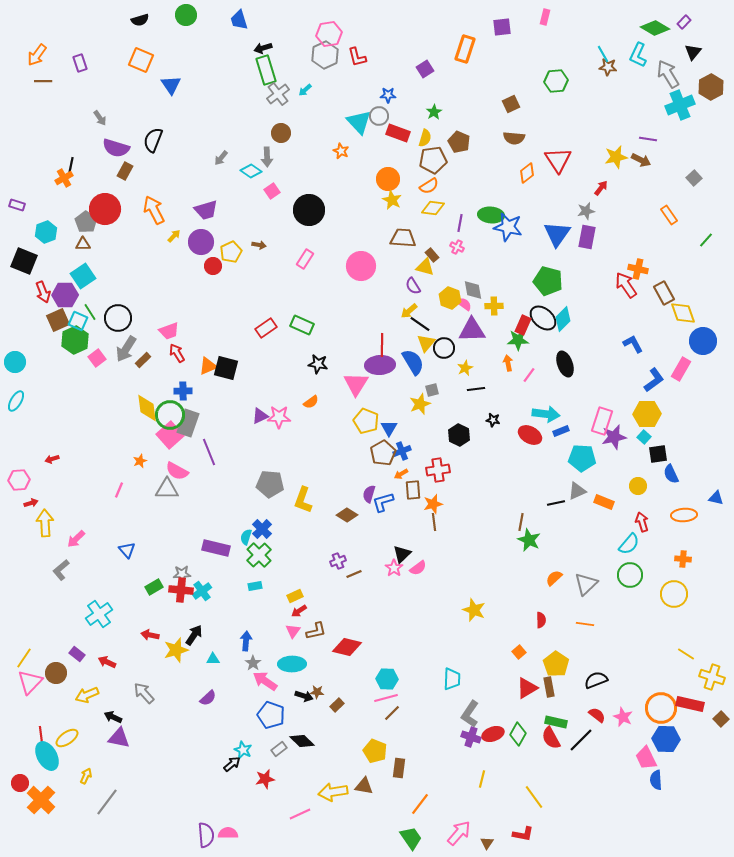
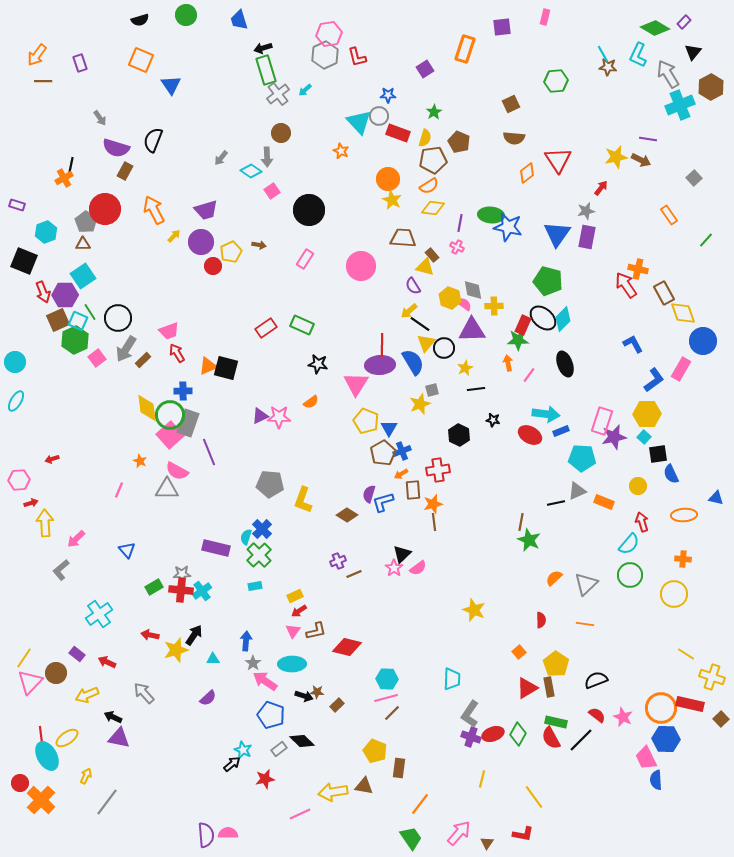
orange star at (140, 461): rotated 24 degrees counterclockwise
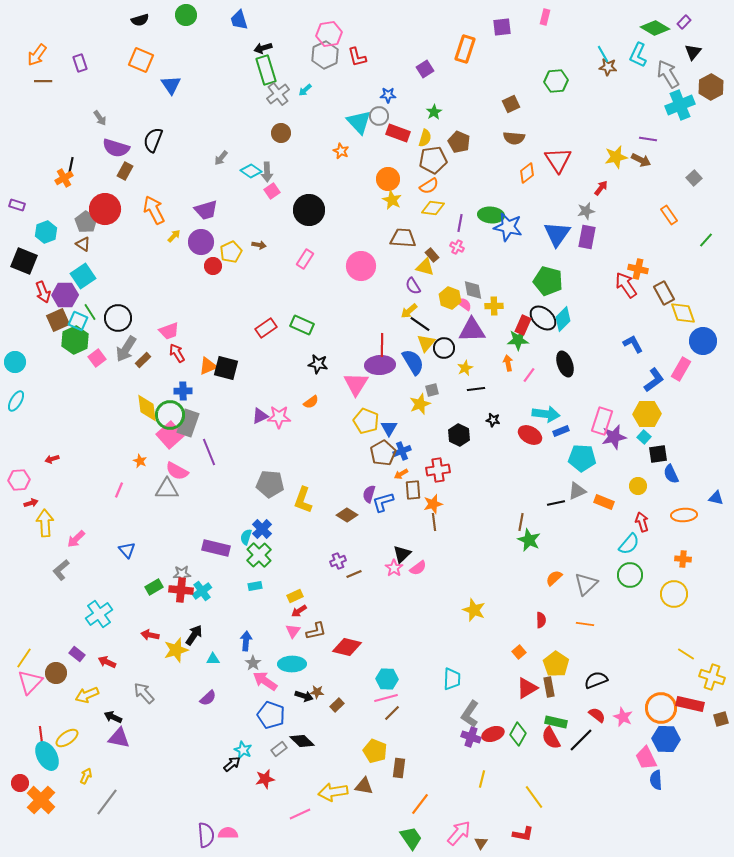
gray arrow at (267, 157): moved 15 px down
brown triangle at (83, 244): rotated 35 degrees clockwise
brown square at (721, 719): rotated 28 degrees clockwise
brown triangle at (487, 843): moved 6 px left
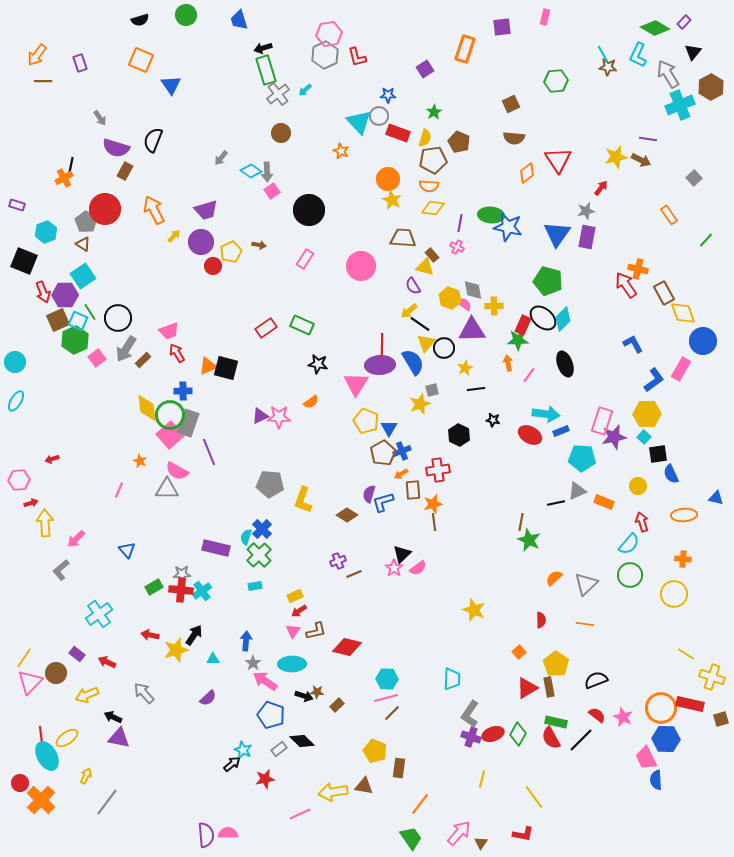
orange semicircle at (429, 186): rotated 36 degrees clockwise
